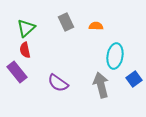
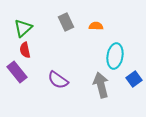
green triangle: moved 3 px left
purple semicircle: moved 3 px up
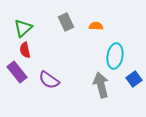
purple semicircle: moved 9 px left
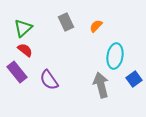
orange semicircle: rotated 48 degrees counterclockwise
red semicircle: rotated 140 degrees clockwise
purple semicircle: rotated 20 degrees clockwise
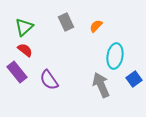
green triangle: moved 1 px right, 1 px up
gray arrow: rotated 10 degrees counterclockwise
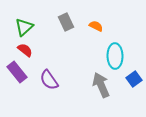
orange semicircle: rotated 72 degrees clockwise
cyan ellipse: rotated 10 degrees counterclockwise
